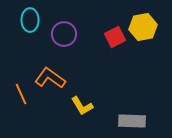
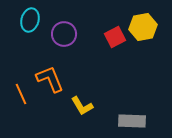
cyan ellipse: rotated 15 degrees clockwise
orange L-shape: moved 1 px down; rotated 32 degrees clockwise
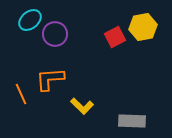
cyan ellipse: rotated 35 degrees clockwise
purple circle: moved 9 px left
orange L-shape: rotated 72 degrees counterclockwise
yellow L-shape: rotated 15 degrees counterclockwise
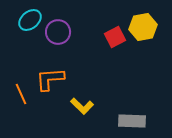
purple circle: moved 3 px right, 2 px up
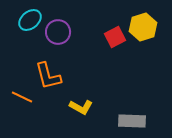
yellow hexagon: rotated 8 degrees counterclockwise
orange L-shape: moved 2 px left, 3 px up; rotated 100 degrees counterclockwise
orange line: moved 1 px right, 3 px down; rotated 40 degrees counterclockwise
yellow L-shape: moved 1 px left, 1 px down; rotated 15 degrees counterclockwise
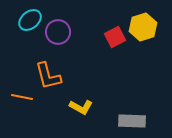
orange line: rotated 15 degrees counterclockwise
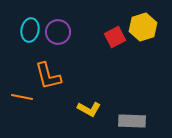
cyan ellipse: moved 10 px down; rotated 40 degrees counterclockwise
yellow L-shape: moved 8 px right, 2 px down
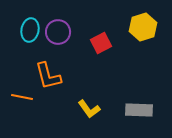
red square: moved 14 px left, 6 px down
yellow L-shape: rotated 25 degrees clockwise
gray rectangle: moved 7 px right, 11 px up
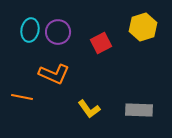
orange L-shape: moved 6 px right, 2 px up; rotated 52 degrees counterclockwise
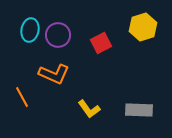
purple circle: moved 3 px down
orange line: rotated 50 degrees clockwise
